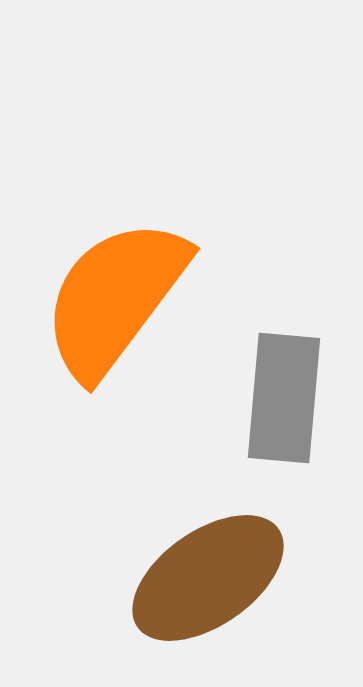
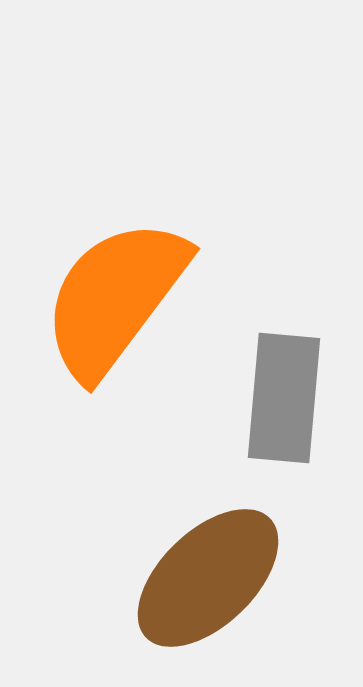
brown ellipse: rotated 9 degrees counterclockwise
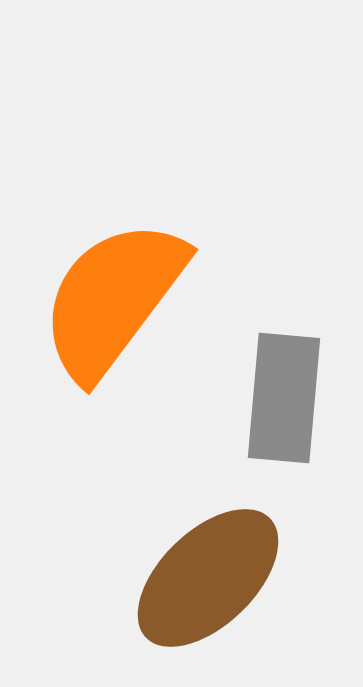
orange semicircle: moved 2 px left, 1 px down
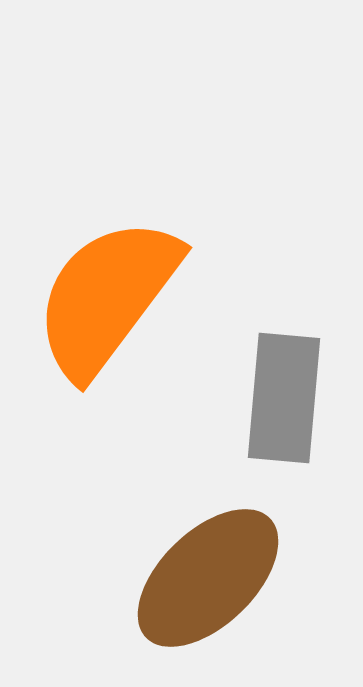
orange semicircle: moved 6 px left, 2 px up
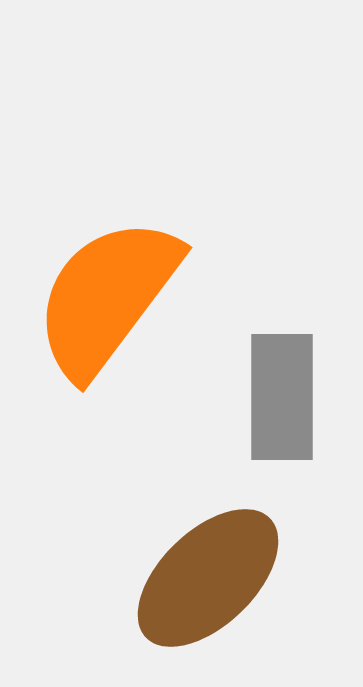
gray rectangle: moved 2 px left, 1 px up; rotated 5 degrees counterclockwise
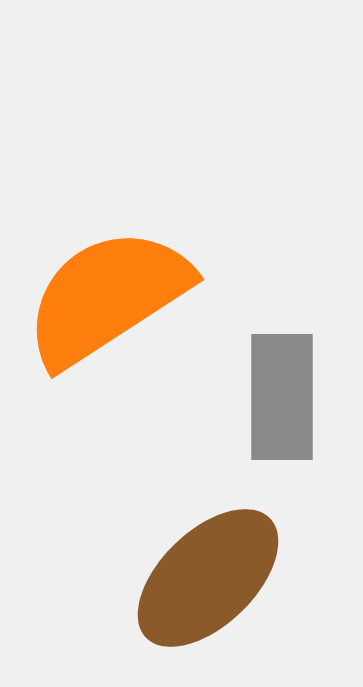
orange semicircle: rotated 20 degrees clockwise
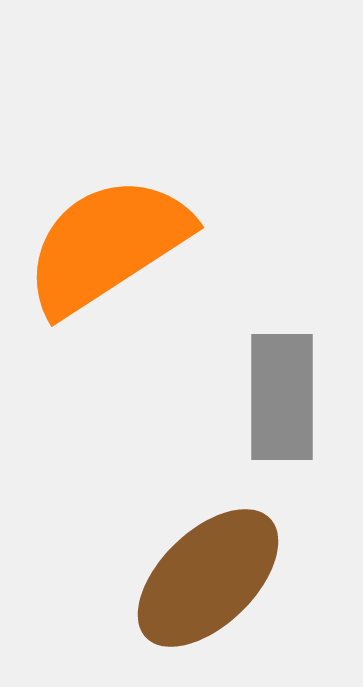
orange semicircle: moved 52 px up
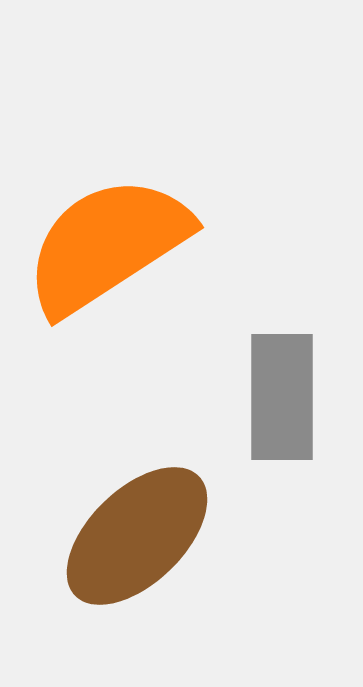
brown ellipse: moved 71 px left, 42 px up
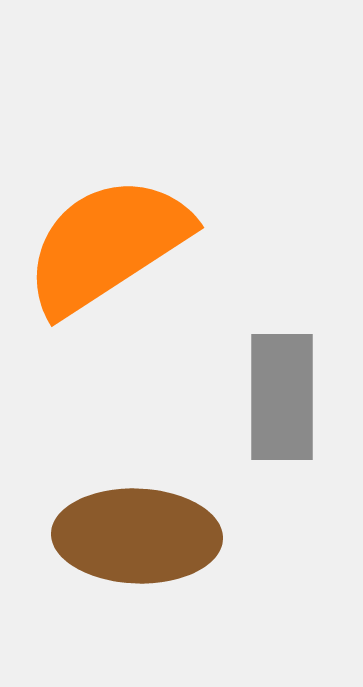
brown ellipse: rotated 46 degrees clockwise
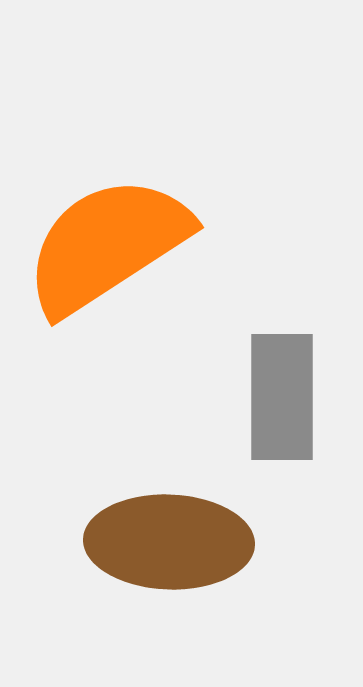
brown ellipse: moved 32 px right, 6 px down
